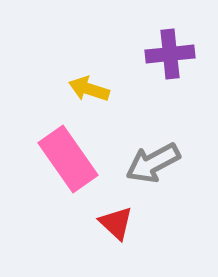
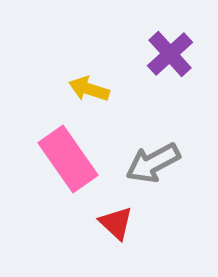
purple cross: rotated 36 degrees counterclockwise
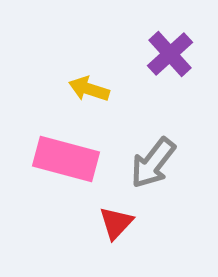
pink rectangle: moved 2 px left; rotated 40 degrees counterclockwise
gray arrow: rotated 24 degrees counterclockwise
red triangle: rotated 30 degrees clockwise
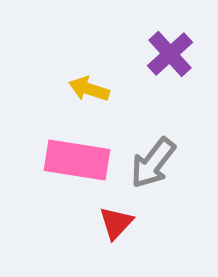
pink rectangle: moved 11 px right, 1 px down; rotated 6 degrees counterclockwise
